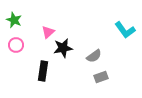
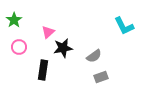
green star: rotated 14 degrees clockwise
cyan L-shape: moved 1 px left, 4 px up; rotated 10 degrees clockwise
pink circle: moved 3 px right, 2 px down
black rectangle: moved 1 px up
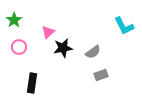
gray semicircle: moved 1 px left, 4 px up
black rectangle: moved 11 px left, 13 px down
gray rectangle: moved 2 px up
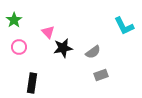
pink triangle: rotated 32 degrees counterclockwise
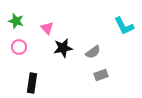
green star: moved 2 px right, 1 px down; rotated 21 degrees counterclockwise
pink triangle: moved 1 px left, 4 px up
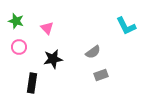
cyan L-shape: moved 2 px right
black star: moved 10 px left, 11 px down
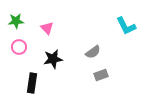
green star: rotated 21 degrees counterclockwise
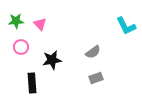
pink triangle: moved 7 px left, 4 px up
pink circle: moved 2 px right
black star: moved 1 px left, 1 px down
gray rectangle: moved 5 px left, 3 px down
black rectangle: rotated 12 degrees counterclockwise
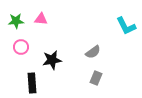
pink triangle: moved 1 px right, 5 px up; rotated 40 degrees counterclockwise
gray rectangle: rotated 48 degrees counterclockwise
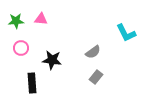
cyan L-shape: moved 7 px down
pink circle: moved 1 px down
black star: rotated 18 degrees clockwise
gray rectangle: moved 1 px up; rotated 16 degrees clockwise
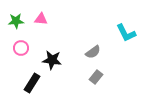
black rectangle: rotated 36 degrees clockwise
